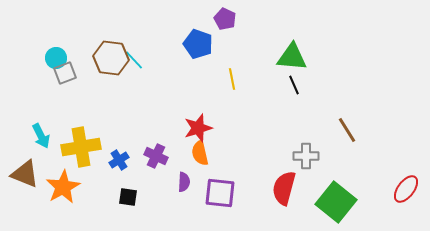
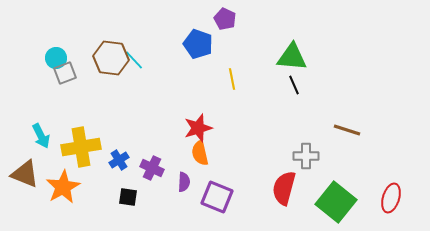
brown line: rotated 40 degrees counterclockwise
purple cross: moved 4 px left, 12 px down
red ellipse: moved 15 px left, 9 px down; rotated 20 degrees counterclockwise
purple square: moved 3 px left, 4 px down; rotated 16 degrees clockwise
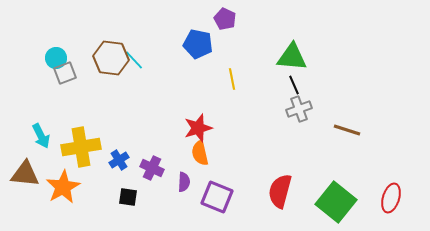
blue pentagon: rotated 8 degrees counterclockwise
gray cross: moved 7 px left, 47 px up; rotated 20 degrees counterclockwise
brown triangle: rotated 16 degrees counterclockwise
red semicircle: moved 4 px left, 3 px down
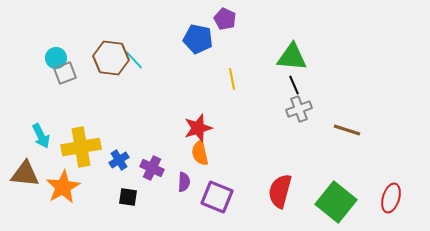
blue pentagon: moved 5 px up
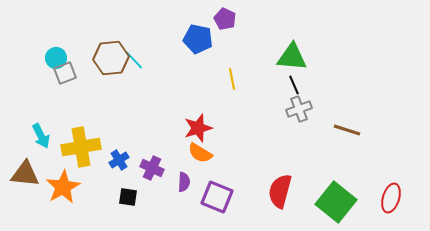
brown hexagon: rotated 12 degrees counterclockwise
orange semicircle: rotated 45 degrees counterclockwise
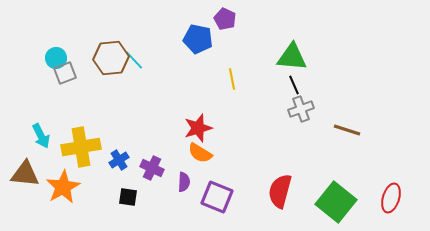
gray cross: moved 2 px right
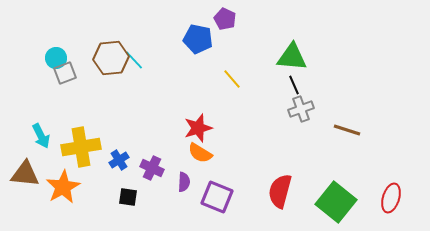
yellow line: rotated 30 degrees counterclockwise
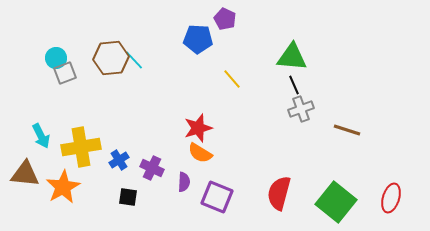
blue pentagon: rotated 8 degrees counterclockwise
red semicircle: moved 1 px left, 2 px down
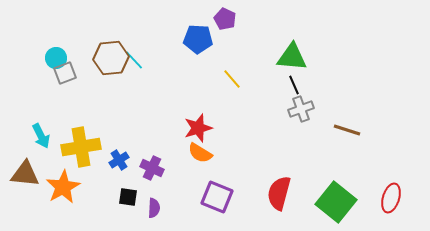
purple semicircle: moved 30 px left, 26 px down
